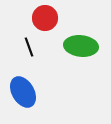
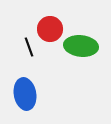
red circle: moved 5 px right, 11 px down
blue ellipse: moved 2 px right, 2 px down; rotated 20 degrees clockwise
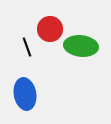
black line: moved 2 px left
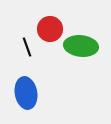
blue ellipse: moved 1 px right, 1 px up
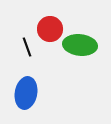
green ellipse: moved 1 px left, 1 px up
blue ellipse: rotated 20 degrees clockwise
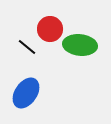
black line: rotated 30 degrees counterclockwise
blue ellipse: rotated 24 degrees clockwise
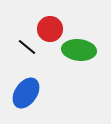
green ellipse: moved 1 px left, 5 px down
